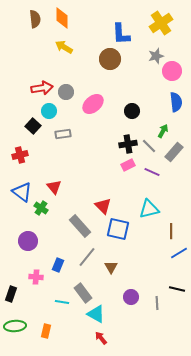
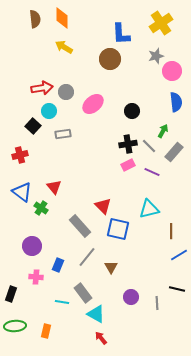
purple circle at (28, 241): moved 4 px right, 5 px down
blue line at (179, 253): moved 2 px down
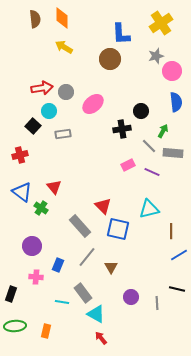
black circle at (132, 111): moved 9 px right
black cross at (128, 144): moved 6 px left, 15 px up
gray rectangle at (174, 152): moved 1 px left, 1 px down; rotated 54 degrees clockwise
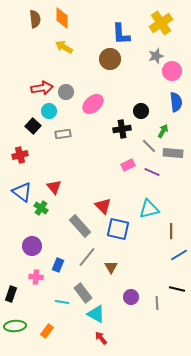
orange rectangle at (46, 331): moved 1 px right; rotated 24 degrees clockwise
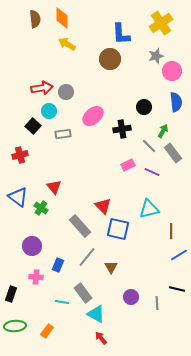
yellow arrow at (64, 47): moved 3 px right, 3 px up
pink ellipse at (93, 104): moved 12 px down
black circle at (141, 111): moved 3 px right, 4 px up
gray rectangle at (173, 153): rotated 48 degrees clockwise
blue triangle at (22, 192): moved 4 px left, 5 px down
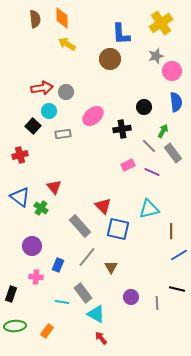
blue triangle at (18, 197): moved 2 px right
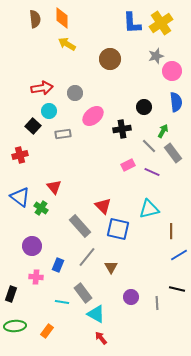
blue L-shape at (121, 34): moved 11 px right, 11 px up
gray circle at (66, 92): moved 9 px right, 1 px down
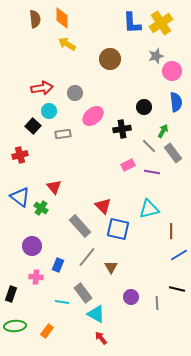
purple line at (152, 172): rotated 14 degrees counterclockwise
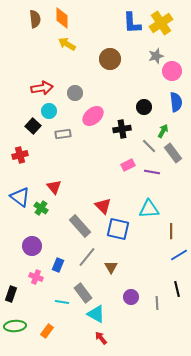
cyan triangle at (149, 209): rotated 10 degrees clockwise
pink cross at (36, 277): rotated 16 degrees clockwise
black line at (177, 289): rotated 63 degrees clockwise
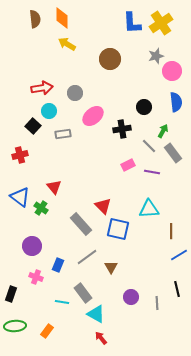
gray rectangle at (80, 226): moved 1 px right, 2 px up
gray line at (87, 257): rotated 15 degrees clockwise
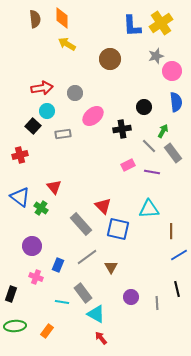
blue L-shape at (132, 23): moved 3 px down
cyan circle at (49, 111): moved 2 px left
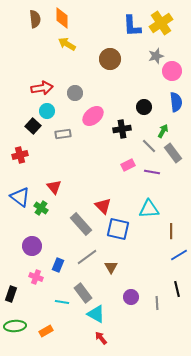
orange rectangle at (47, 331): moved 1 px left; rotated 24 degrees clockwise
